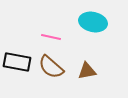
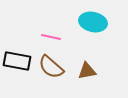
black rectangle: moved 1 px up
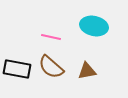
cyan ellipse: moved 1 px right, 4 px down
black rectangle: moved 8 px down
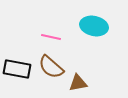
brown triangle: moved 9 px left, 12 px down
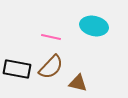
brown semicircle: rotated 88 degrees counterclockwise
brown triangle: rotated 24 degrees clockwise
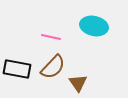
brown semicircle: moved 2 px right
brown triangle: rotated 42 degrees clockwise
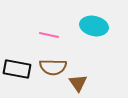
pink line: moved 2 px left, 2 px up
brown semicircle: rotated 48 degrees clockwise
